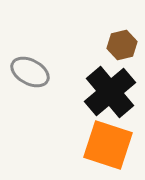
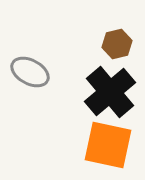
brown hexagon: moved 5 px left, 1 px up
orange square: rotated 6 degrees counterclockwise
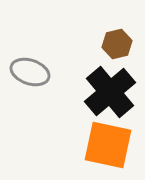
gray ellipse: rotated 9 degrees counterclockwise
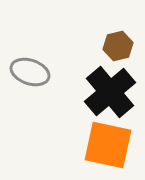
brown hexagon: moved 1 px right, 2 px down
